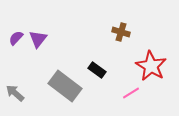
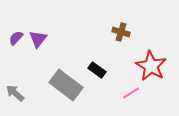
gray rectangle: moved 1 px right, 1 px up
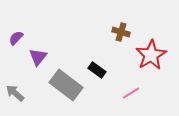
purple triangle: moved 18 px down
red star: moved 11 px up; rotated 12 degrees clockwise
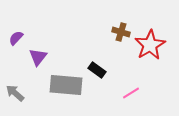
red star: moved 1 px left, 10 px up
gray rectangle: rotated 32 degrees counterclockwise
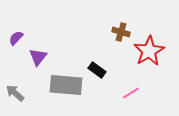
red star: moved 1 px left, 6 px down
